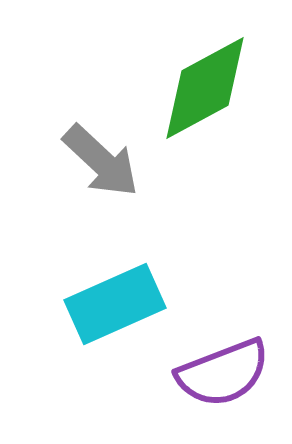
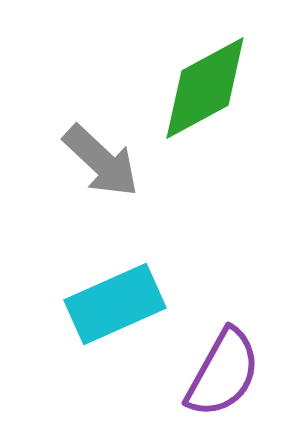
purple semicircle: rotated 40 degrees counterclockwise
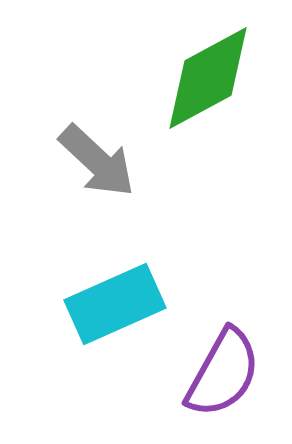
green diamond: moved 3 px right, 10 px up
gray arrow: moved 4 px left
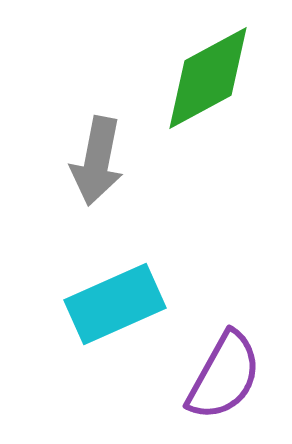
gray arrow: rotated 58 degrees clockwise
purple semicircle: moved 1 px right, 3 px down
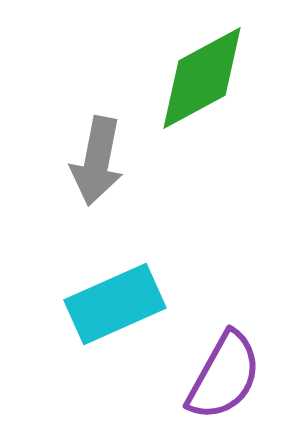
green diamond: moved 6 px left
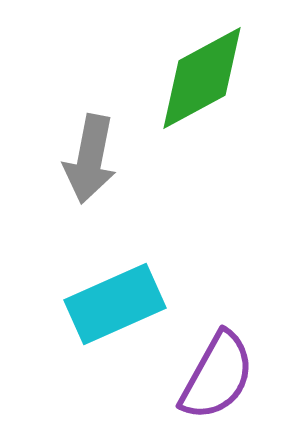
gray arrow: moved 7 px left, 2 px up
purple semicircle: moved 7 px left
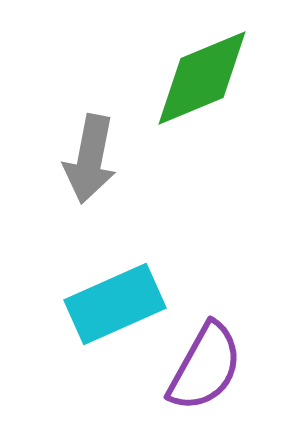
green diamond: rotated 6 degrees clockwise
purple semicircle: moved 12 px left, 9 px up
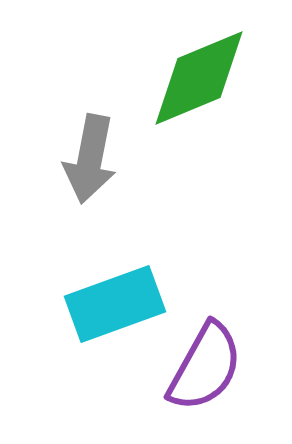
green diamond: moved 3 px left
cyan rectangle: rotated 4 degrees clockwise
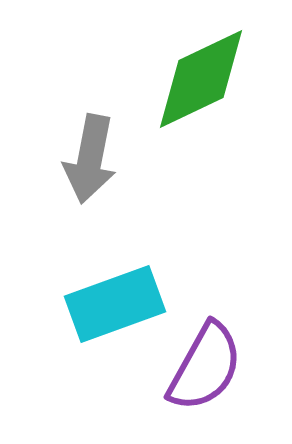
green diamond: moved 2 px right, 1 px down; rotated 3 degrees counterclockwise
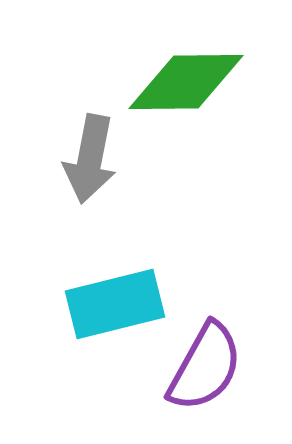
green diamond: moved 15 px left, 3 px down; rotated 25 degrees clockwise
cyan rectangle: rotated 6 degrees clockwise
